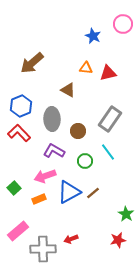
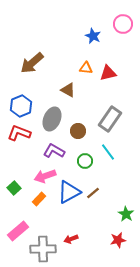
gray ellipse: rotated 25 degrees clockwise
red L-shape: rotated 25 degrees counterclockwise
orange rectangle: rotated 24 degrees counterclockwise
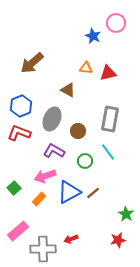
pink circle: moved 7 px left, 1 px up
gray rectangle: rotated 25 degrees counterclockwise
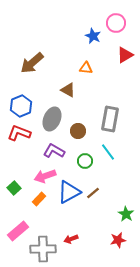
red triangle: moved 17 px right, 18 px up; rotated 18 degrees counterclockwise
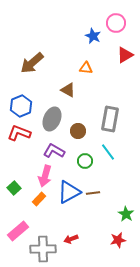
pink arrow: rotated 55 degrees counterclockwise
brown line: rotated 32 degrees clockwise
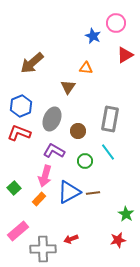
brown triangle: moved 3 px up; rotated 35 degrees clockwise
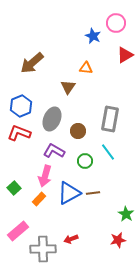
blue triangle: moved 1 px down
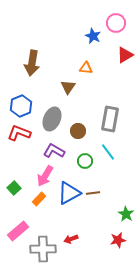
brown arrow: rotated 40 degrees counterclockwise
pink arrow: rotated 15 degrees clockwise
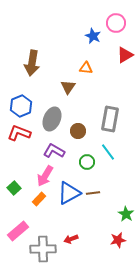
green circle: moved 2 px right, 1 px down
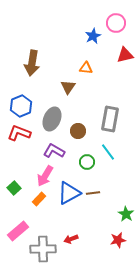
blue star: rotated 21 degrees clockwise
red triangle: rotated 18 degrees clockwise
